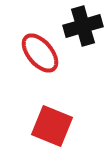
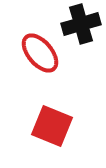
black cross: moved 2 px left, 2 px up
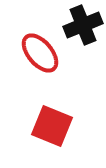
black cross: moved 2 px right, 1 px down; rotated 6 degrees counterclockwise
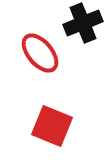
black cross: moved 2 px up
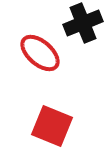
red ellipse: rotated 9 degrees counterclockwise
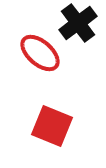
black cross: moved 5 px left; rotated 15 degrees counterclockwise
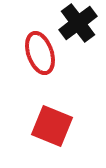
red ellipse: rotated 30 degrees clockwise
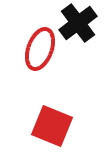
red ellipse: moved 4 px up; rotated 39 degrees clockwise
